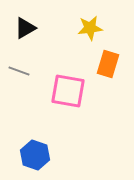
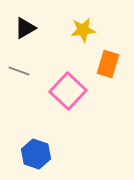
yellow star: moved 7 px left, 2 px down
pink square: rotated 33 degrees clockwise
blue hexagon: moved 1 px right, 1 px up
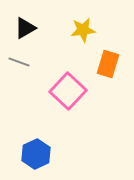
gray line: moved 9 px up
blue hexagon: rotated 16 degrees clockwise
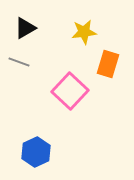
yellow star: moved 1 px right, 2 px down
pink square: moved 2 px right
blue hexagon: moved 2 px up
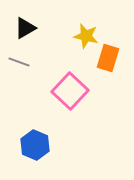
yellow star: moved 2 px right, 4 px down; rotated 20 degrees clockwise
orange rectangle: moved 6 px up
blue hexagon: moved 1 px left, 7 px up; rotated 12 degrees counterclockwise
